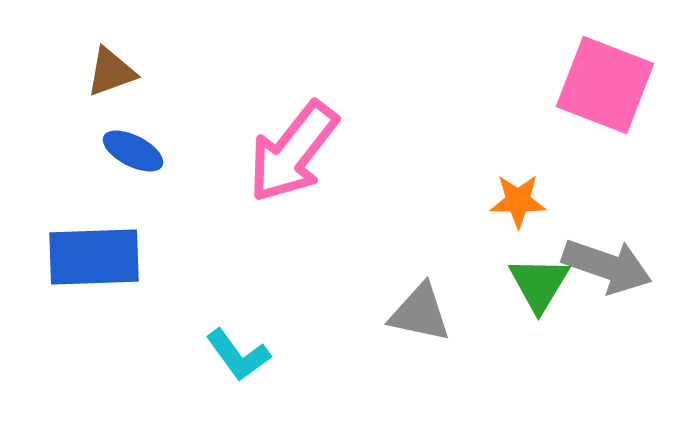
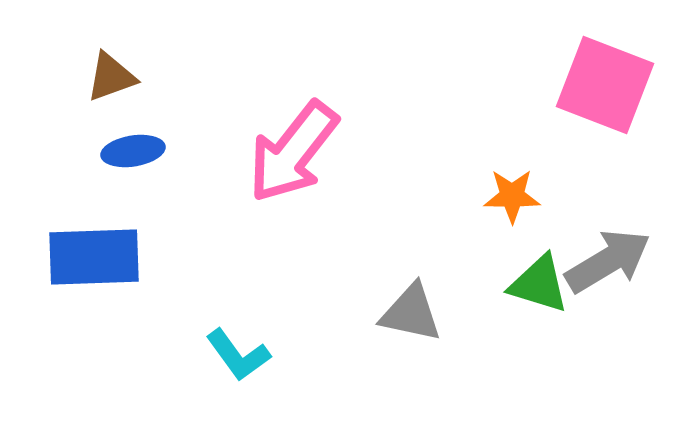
brown triangle: moved 5 px down
blue ellipse: rotated 36 degrees counterclockwise
orange star: moved 6 px left, 5 px up
gray arrow: moved 1 px right, 5 px up; rotated 50 degrees counterclockwise
green triangle: rotated 44 degrees counterclockwise
gray triangle: moved 9 px left
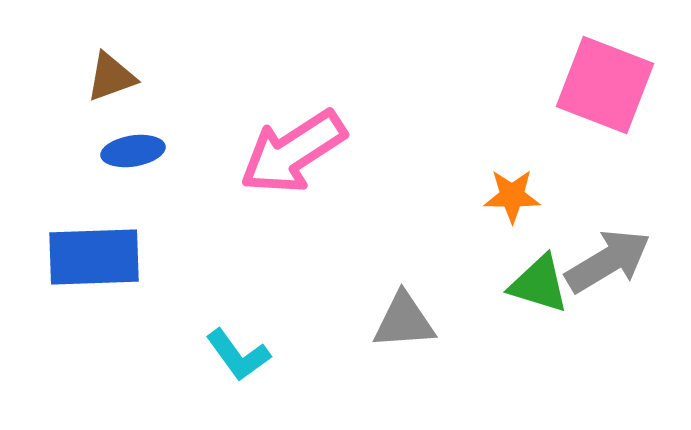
pink arrow: rotated 19 degrees clockwise
gray triangle: moved 7 px left, 8 px down; rotated 16 degrees counterclockwise
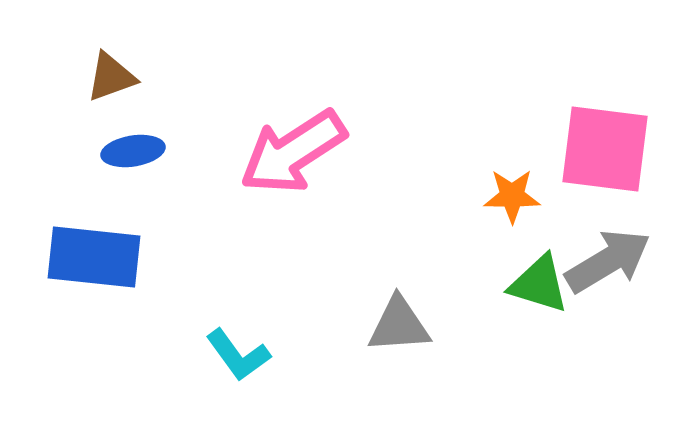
pink square: moved 64 px down; rotated 14 degrees counterclockwise
blue rectangle: rotated 8 degrees clockwise
gray triangle: moved 5 px left, 4 px down
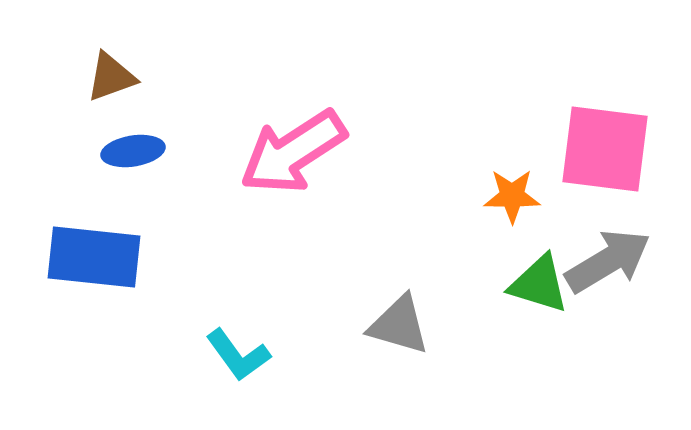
gray triangle: rotated 20 degrees clockwise
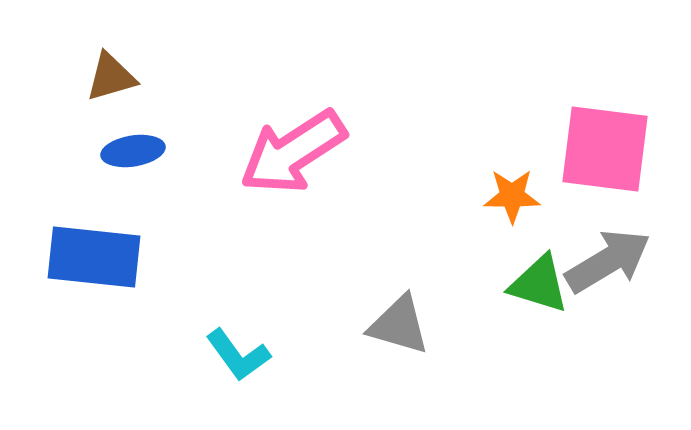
brown triangle: rotated 4 degrees clockwise
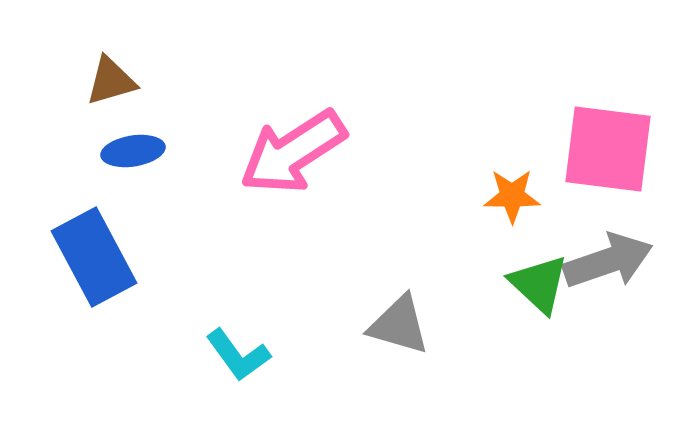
brown triangle: moved 4 px down
pink square: moved 3 px right
blue rectangle: rotated 56 degrees clockwise
gray arrow: rotated 12 degrees clockwise
green triangle: rotated 26 degrees clockwise
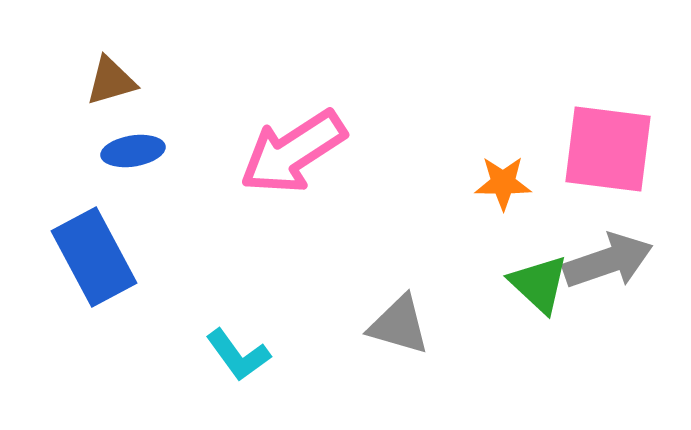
orange star: moved 9 px left, 13 px up
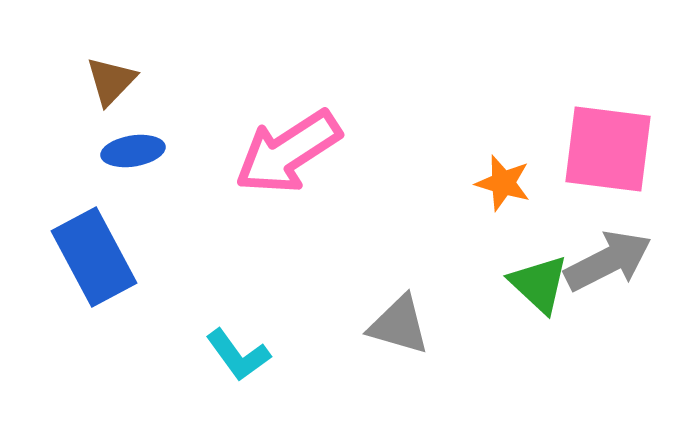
brown triangle: rotated 30 degrees counterclockwise
pink arrow: moved 5 px left
orange star: rotated 16 degrees clockwise
gray arrow: rotated 8 degrees counterclockwise
